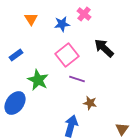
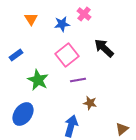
purple line: moved 1 px right, 1 px down; rotated 28 degrees counterclockwise
blue ellipse: moved 8 px right, 11 px down
brown triangle: rotated 16 degrees clockwise
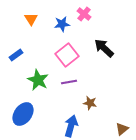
purple line: moved 9 px left, 2 px down
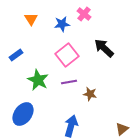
brown star: moved 9 px up
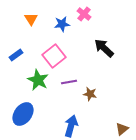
pink square: moved 13 px left, 1 px down
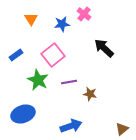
pink square: moved 1 px left, 1 px up
blue ellipse: rotated 35 degrees clockwise
blue arrow: rotated 55 degrees clockwise
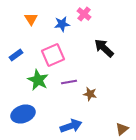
pink square: rotated 15 degrees clockwise
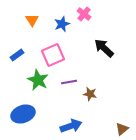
orange triangle: moved 1 px right, 1 px down
blue star: rotated 14 degrees counterclockwise
blue rectangle: moved 1 px right
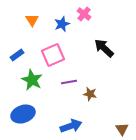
green star: moved 6 px left
brown triangle: rotated 24 degrees counterclockwise
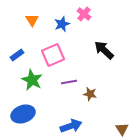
black arrow: moved 2 px down
